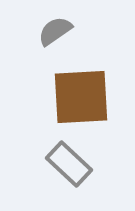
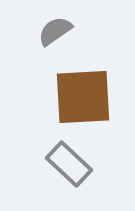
brown square: moved 2 px right
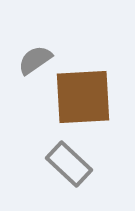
gray semicircle: moved 20 px left, 29 px down
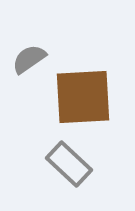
gray semicircle: moved 6 px left, 1 px up
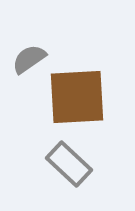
brown square: moved 6 px left
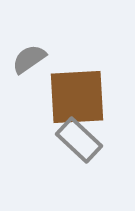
gray rectangle: moved 10 px right, 24 px up
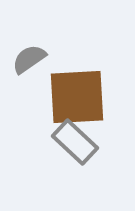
gray rectangle: moved 4 px left, 2 px down
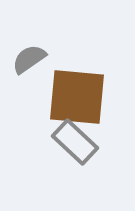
brown square: rotated 8 degrees clockwise
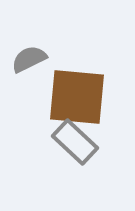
gray semicircle: rotated 9 degrees clockwise
